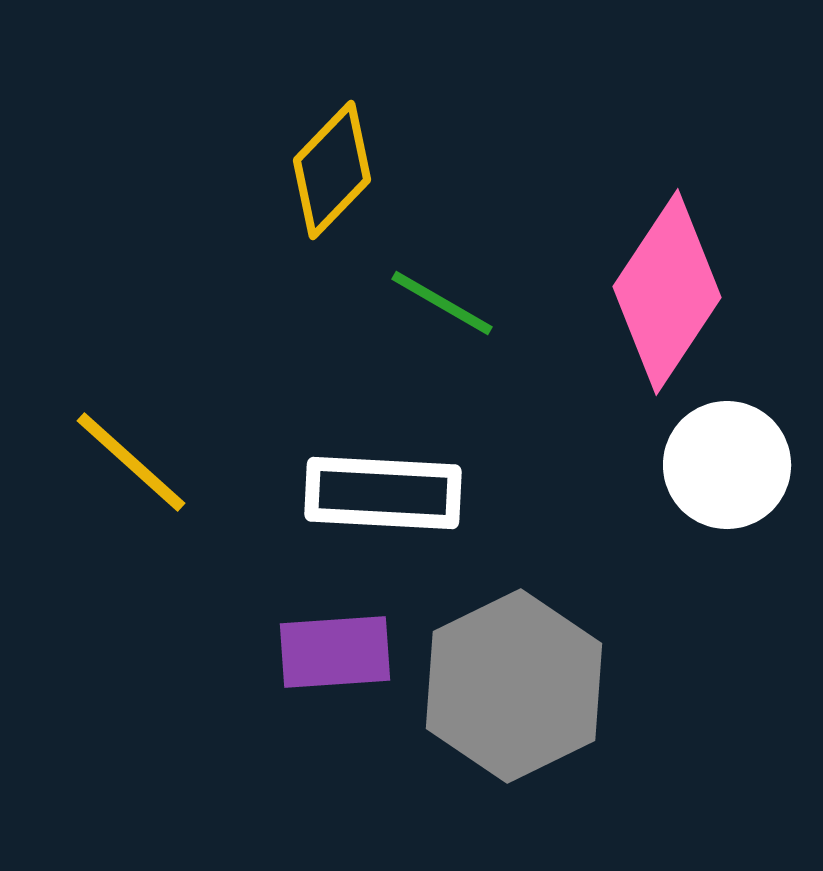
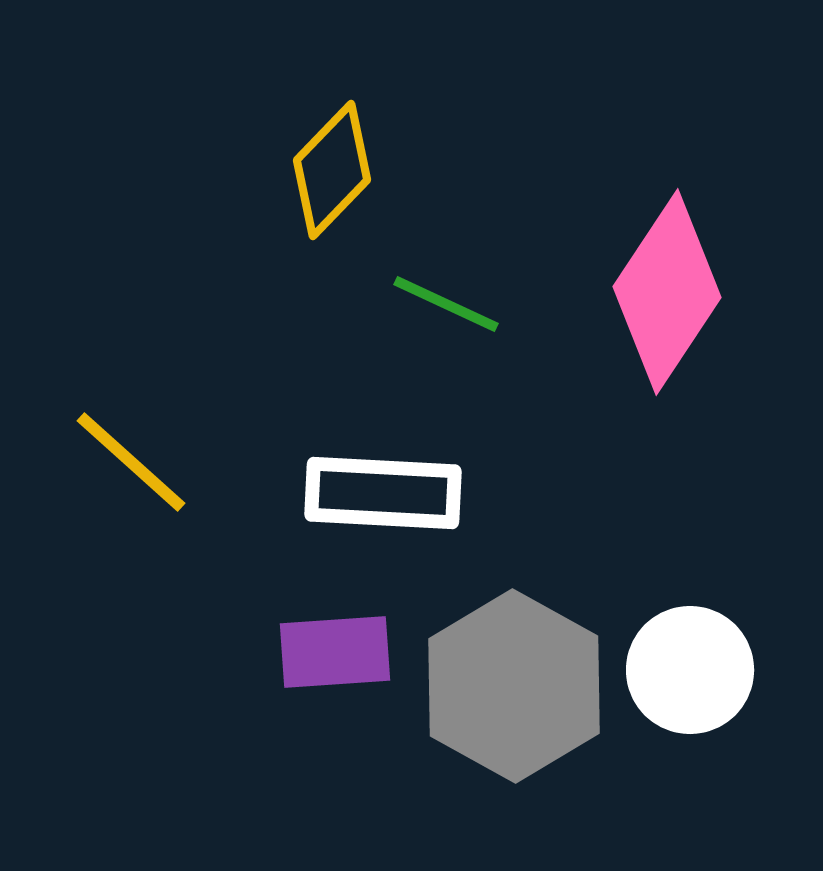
green line: moved 4 px right, 1 px down; rotated 5 degrees counterclockwise
white circle: moved 37 px left, 205 px down
gray hexagon: rotated 5 degrees counterclockwise
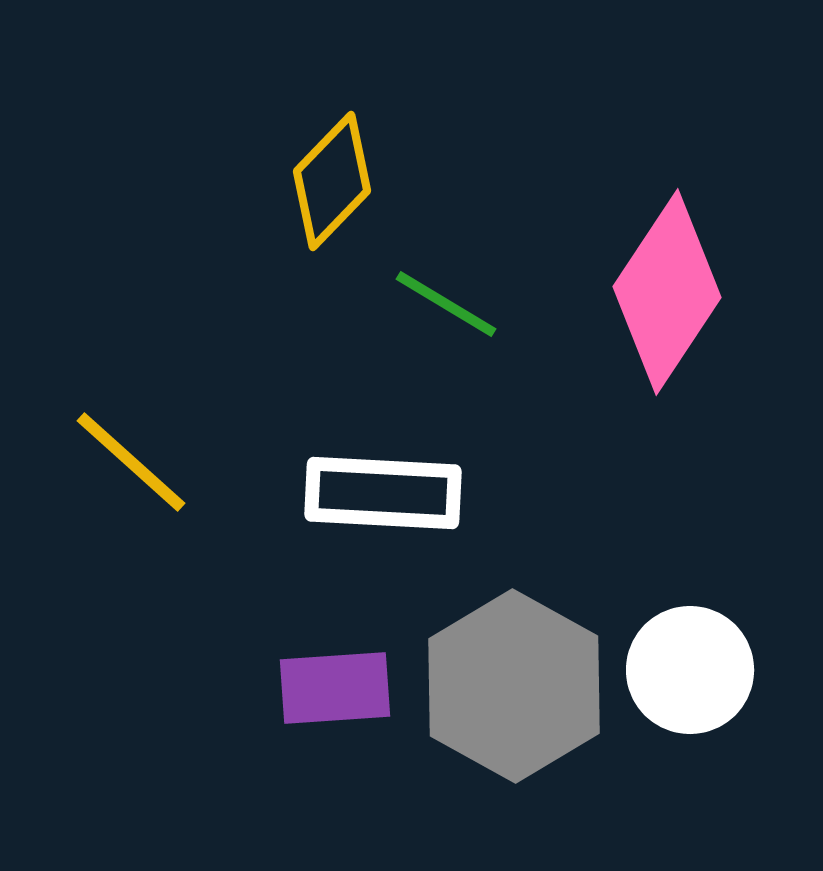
yellow diamond: moved 11 px down
green line: rotated 6 degrees clockwise
purple rectangle: moved 36 px down
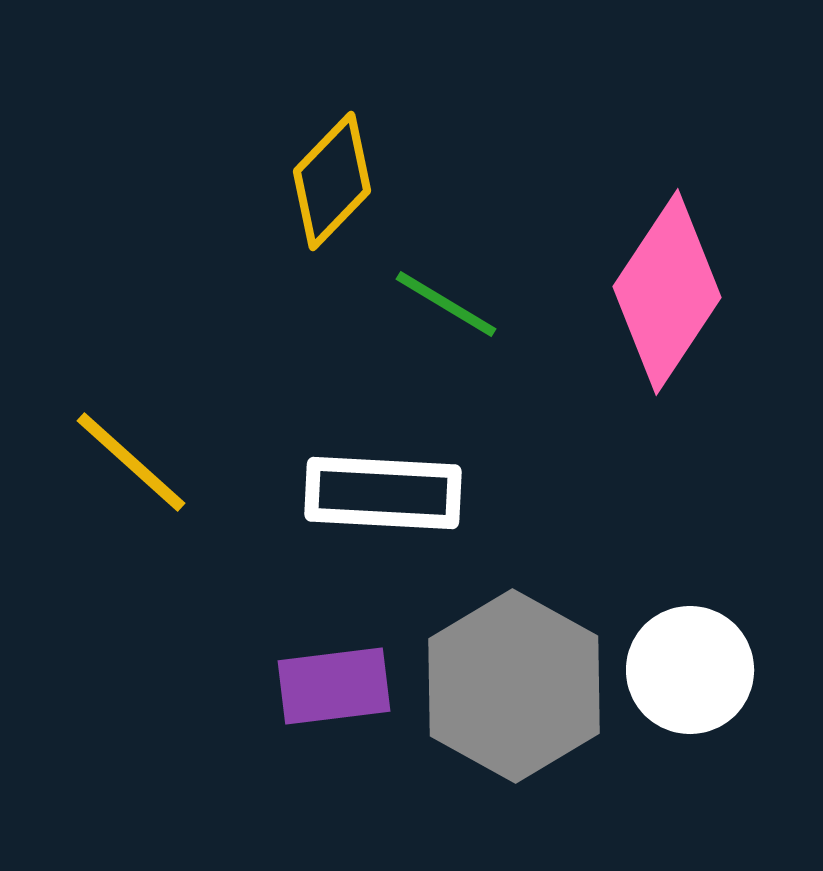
purple rectangle: moved 1 px left, 2 px up; rotated 3 degrees counterclockwise
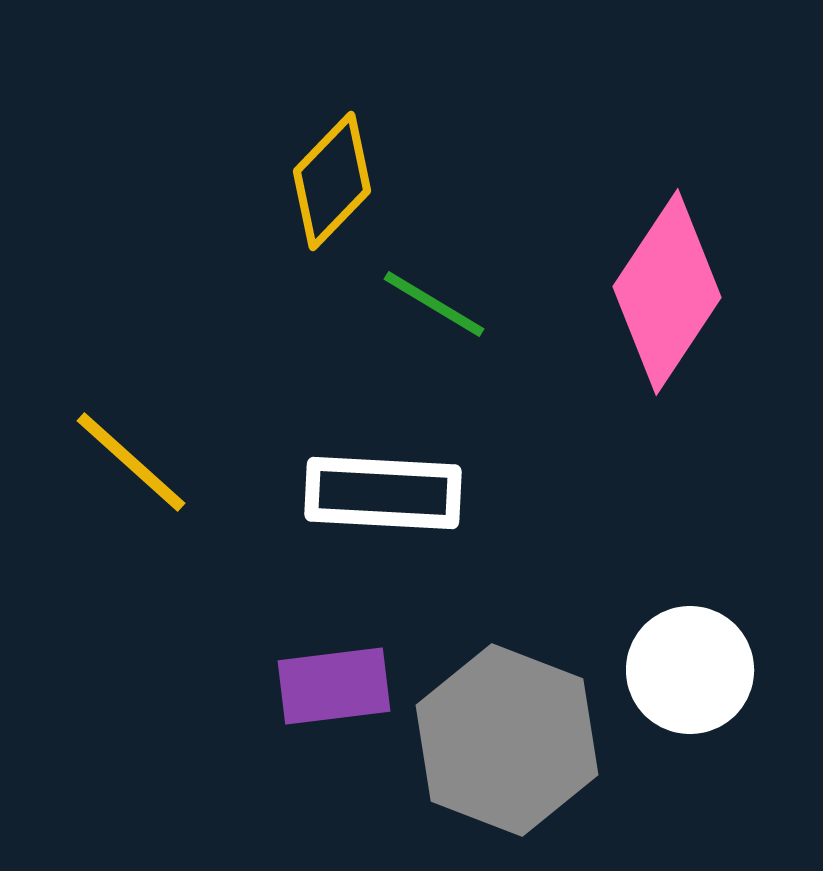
green line: moved 12 px left
gray hexagon: moved 7 px left, 54 px down; rotated 8 degrees counterclockwise
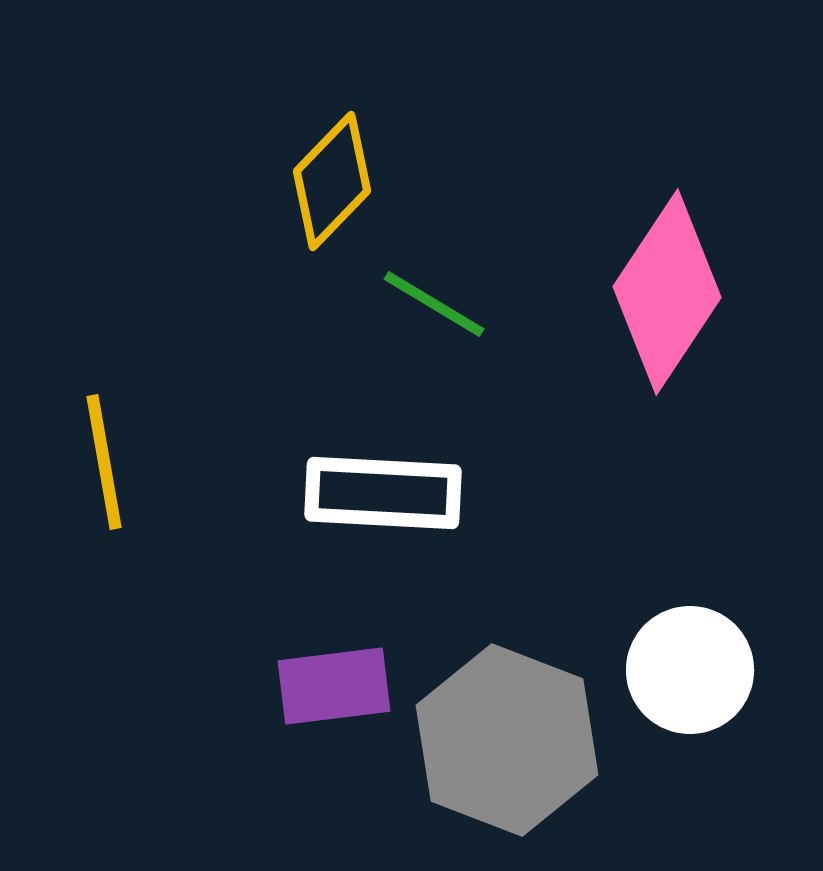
yellow line: moved 27 px left; rotated 38 degrees clockwise
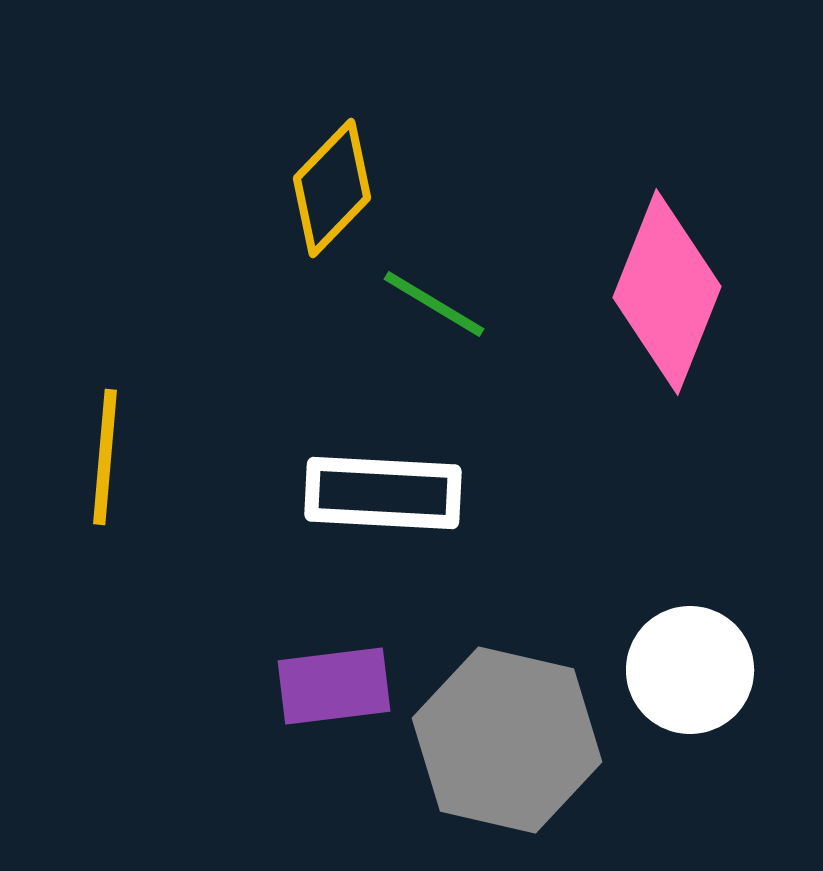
yellow diamond: moved 7 px down
pink diamond: rotated 12 degrees counterclockwise
yellow line: moved 1 px right, 5 px up; rotated 15 degrees clockwise
gray hexagon: rotated 8 degrees counterclockwise
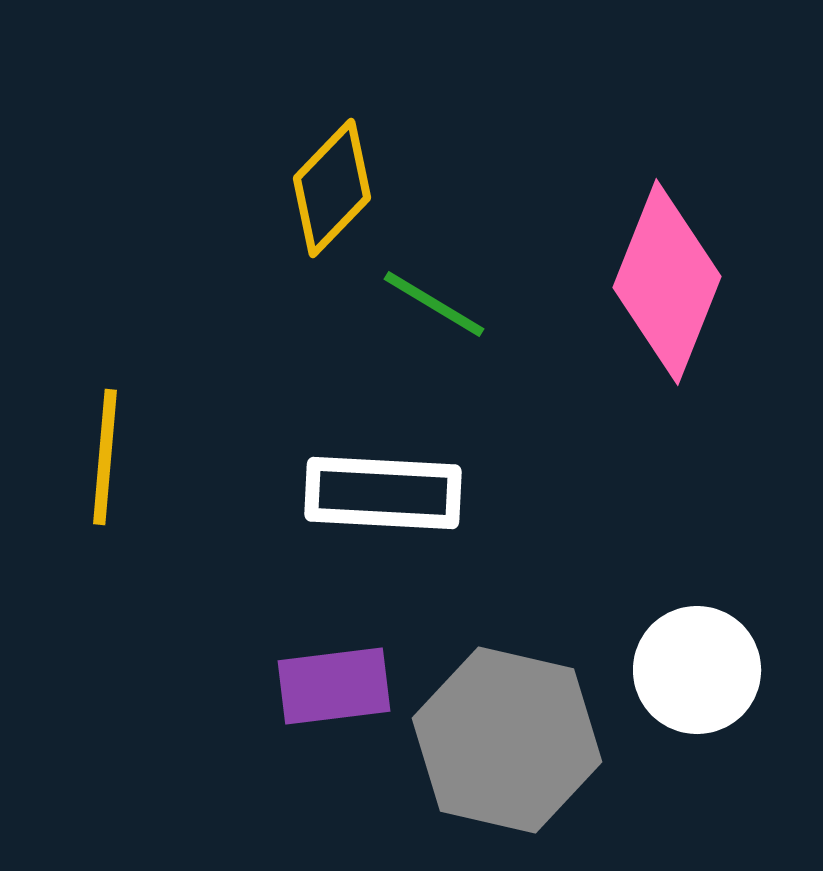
pink diamond: moved 10 px up
white circle: moved 7 px right
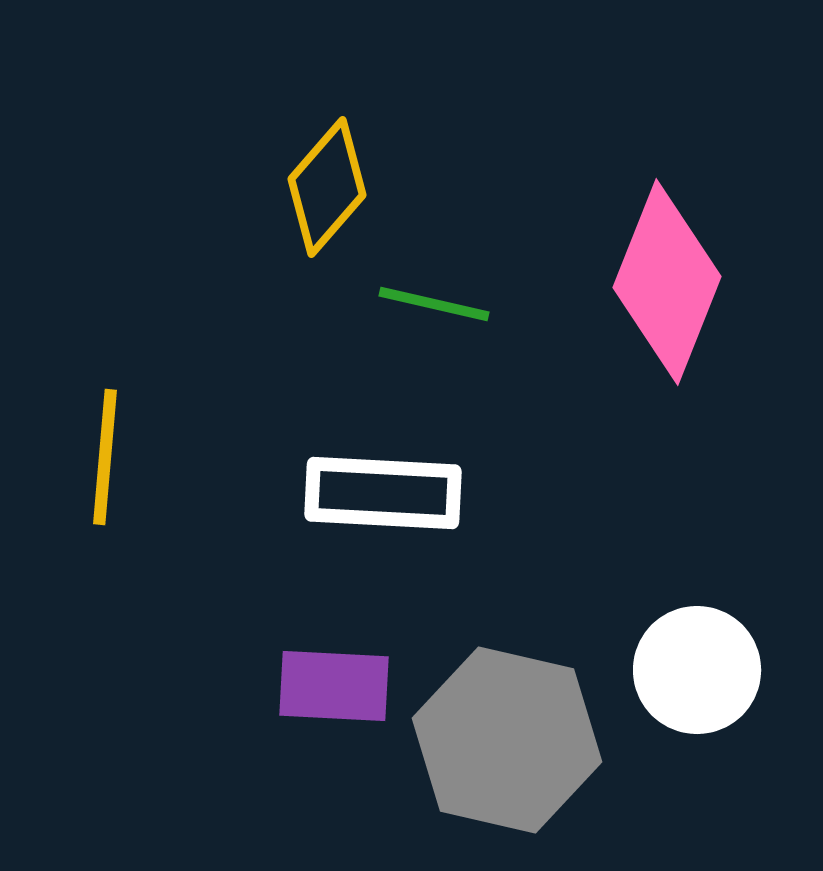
yellow diamond: moved 5 px left, 1 px up; rotated 3 degrees counterclockwise
green line: rotated 18 degrees counterclockwise
purple rectangle: rotated 10 degrees clockwise
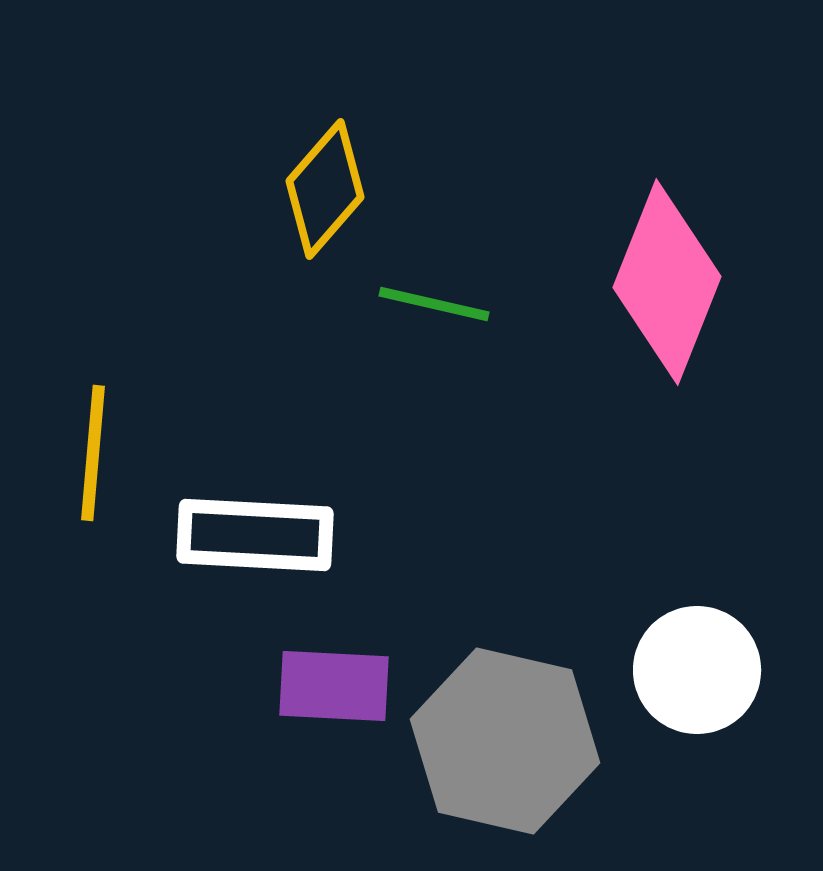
yellow diamond: moved 2 px left, 2 px down
yellow line: moved 12 px left, 4 px up
white rectangle: moved 128 px left, 42 px down
gray hexagon: moved 2 px left, 1 px down
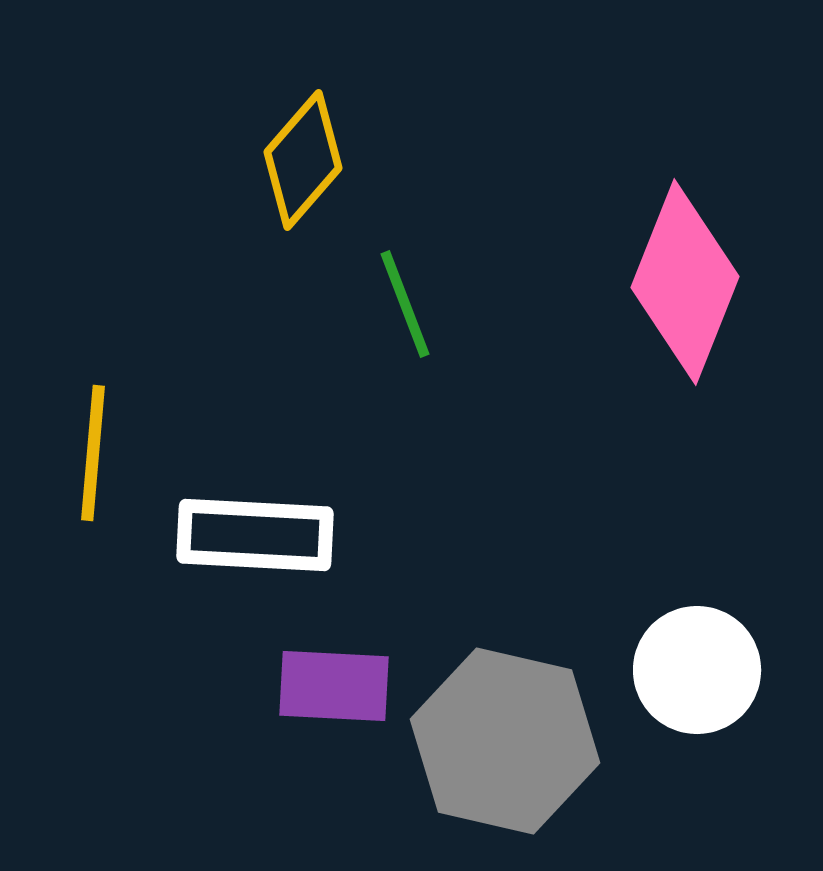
yellow diamond: moved 22 px left, 29 px up
pink diamond: moved 18 px right
green line: moved 29 px left; rotated 56 degrees clockwise
